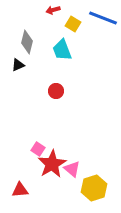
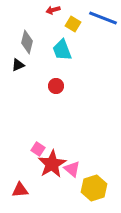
red circle: moved 5 px up
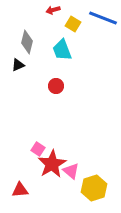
pink triangle: moved 1 px left, 2 px down
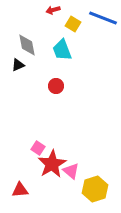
gray diamond: moved 3 px down; rotated 25 degrees counterclockwise
pink square: moved 1 px up
yellow hexagon: moved 1 px right, 1 px down
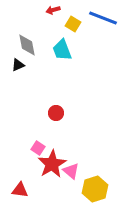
red circle: moved 27 px down
red triangle: rotated 12 degrees clockwise
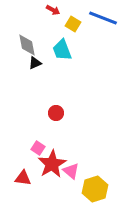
red arrow: rotated 136 degrees counterclockwise
black triangle: moved 17 px right, 2 px up
red triangle: moved 3 px right, 12 px up
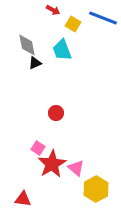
pink triangle: moved 5 px right, 3 px up
red triangle: moved 21 px down
yellow hexagon: moved 1 px right; rotated 10 degrees counterclockwise
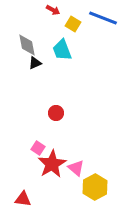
yellow hexagon: moved 1 px left, 2 px up
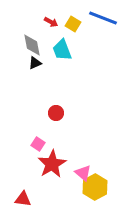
red arrow: moved 2 px left, 12 px down
gray diamond: moved 5 px right
pink square: moved 4 px up
pink triangle: moved 7 px right, 5 px down
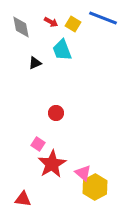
gray diamond: moved 11 px left, 18 px up
